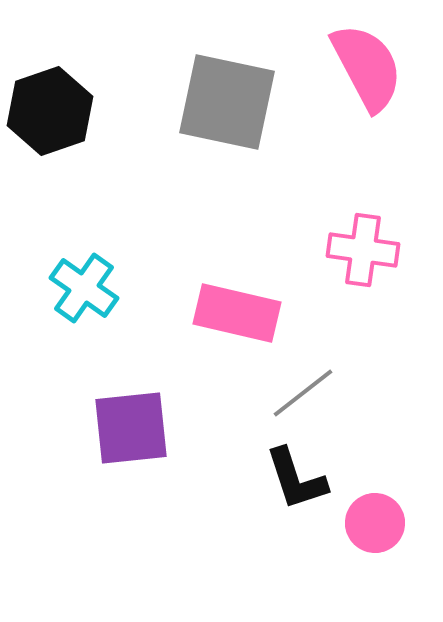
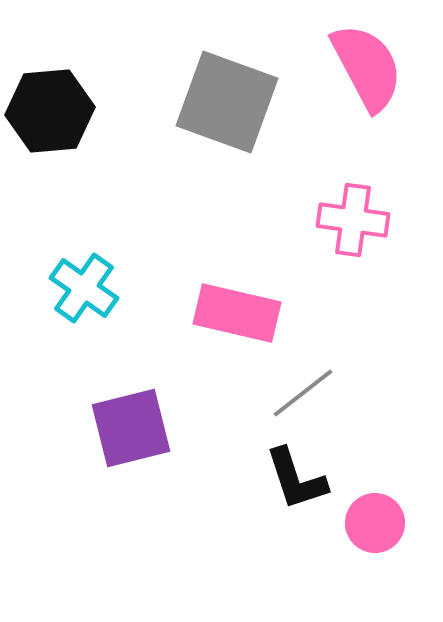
gray square: rotated 8 degrees clockwise
black hexagon: rotated 14 degrees clockwise
pink cross: moved 10 px left, 30 px up
purple square: rotated 8 degrees counterclockwise
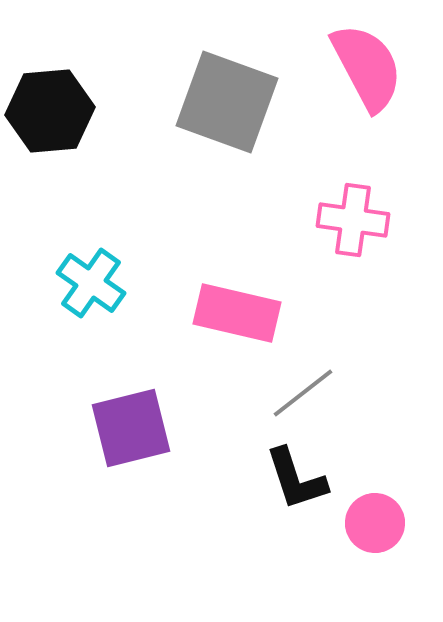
cyan cross: moved 7 px right, 5 px up
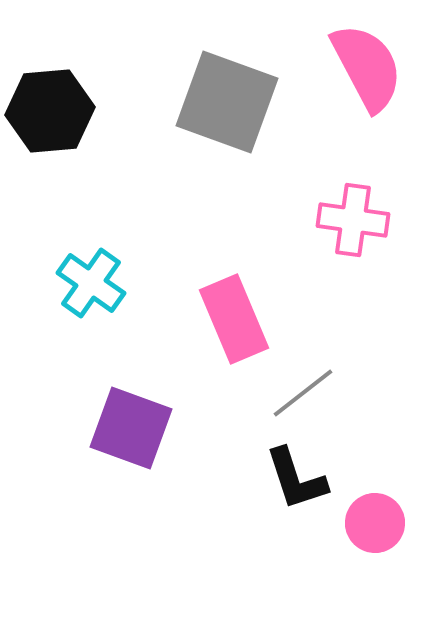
pink rectangle: moved 3 px left, 6 px down; rotated 54 degrees clockwise
purple square: rotated 34 degrees clockwise
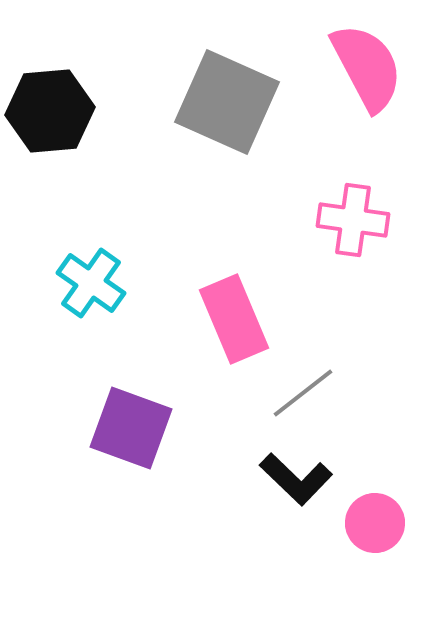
gray square: rotated 4 degrees clockwise
black L-shape: rotated 28 degrees counterclockwise
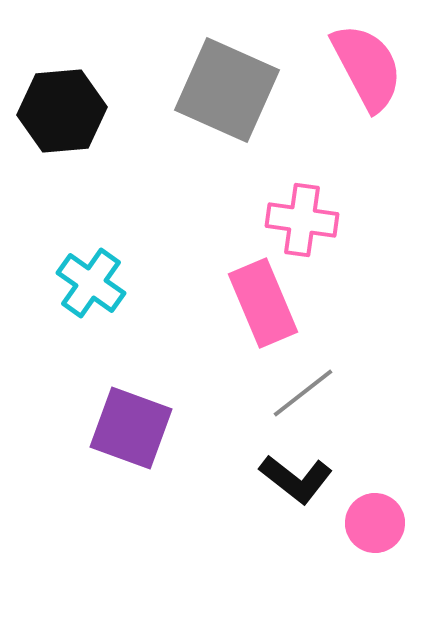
gray square: moved 12 px up
black hexagon: moved 12 px right
pink cross: moved 51 px left
pink rectangle: moved 29 px right, 16 px up
black L-shape: rotated 6 degrees counterclockwise
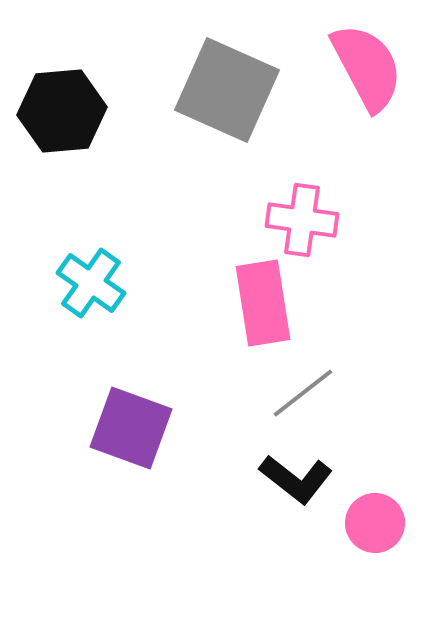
pink rectangle: rotated 14 degrees clockwise
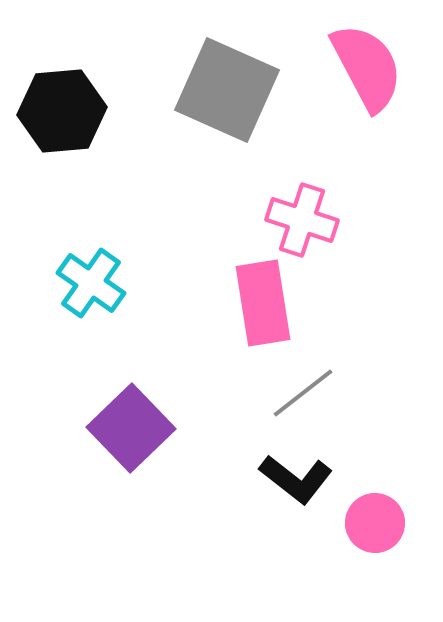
pink cross: rotated 10 degrees clockwise
purple square: rotated 26 degrees clockwise
